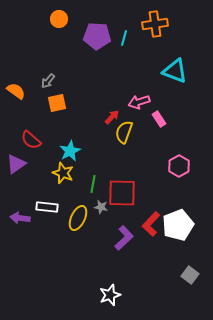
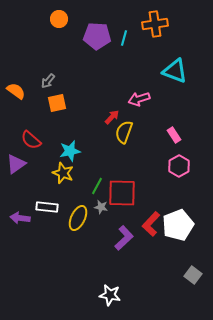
pink arrow: moved 3 px up
pink rectangle: moved 15 px right, 16 px down
cyan star: rotated 15 degrees clockwise
green line: moved 4 px right, 2 px down; rotated 18 degrees clockwise
gray square: moved 3 px right
white star: rotated 30 degrees clockwise
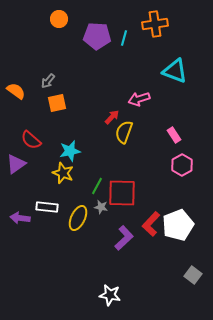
pink hexagon: moved 3 px right, 1 px up
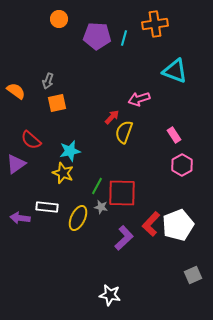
gray arrow: rotated 21 degrees counterclockwise
gray square: rotated 30 degrees clockwise
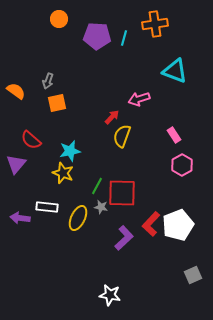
yellow semicircle: moved 2 px left, 4 px down
purple triangle: rotated 15 degrees counterclockwise
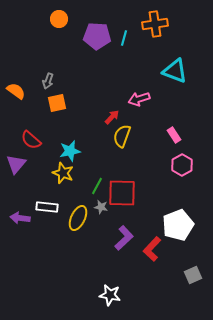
red L-shape: moved 1 px right, 25 px down
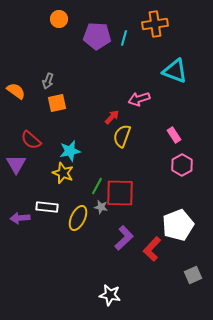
purple triangle: rotated 10 degrees counterclockwise
red square: moved 2 px left
purple arrow: rotated 12 degrees counterclockwise
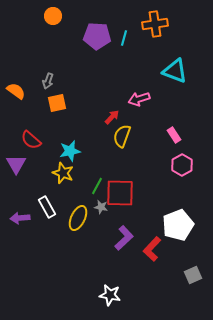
orange circle: moved 6 px left, 3 px up
white rectangle: rotated 55 degrees clockwise
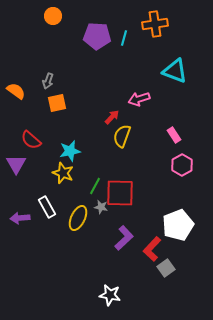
green line: moved 2 px left
gray square: moved 27 px left, 7 px up; rotated 12 degrees counterclockwise
